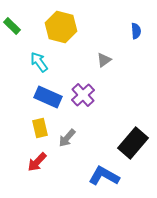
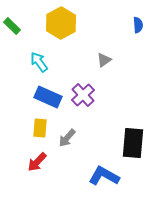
yellow hexagon: moved 4 px up; rotated 16 degrees clockwise
blue semicircle: moved 2 px right, 6 px up
yellow rectangle: rotated 18 degrees clockwise
black rectangle: rotated 36 degrees counterclockwise
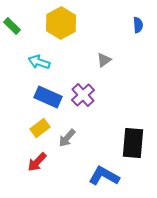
cyan arrow: rotated 35 degrees counterclockwise
yellow rectangle: rotated 48 degrees clockwise
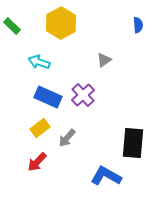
blue L-shape: moved 2 px right
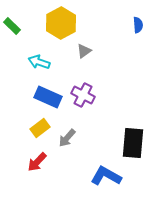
gray triangle: moved 20 px left, 9 px up
purple cross: rotated 20 degrees counterclockwise
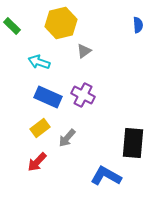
yellow hexagon: rotated 16 degrees clockwise
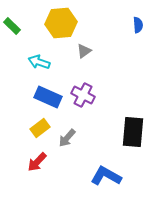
yellow hexagon: rotated 8 degrees clockwise
black rectangle: moved 11 px up
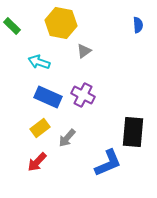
yellow hexagon: rotated 16 degrees clockwise
blue L-shape: moved 2 px right, 13 px up; rotated 128 degrees clockwise
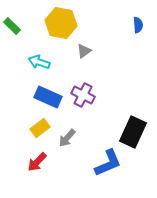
black rectangle: rotated 20 degrees clockwise
